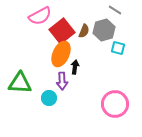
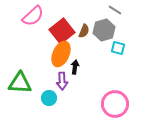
pink semicircle: moved 7 px left; rotated 15 degrees counterclockwise
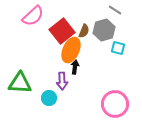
orange ellipse: moved 10 px right, 4 px up
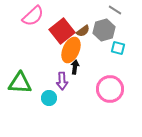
brown semicircle: moved 1 px left; rotated 32 degrees clockwise
pink circle: moved 5 px left, 15 px up
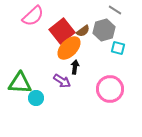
orange ellipse: moved 2 px left, 2 px up; rotated 20 degrees clockwise
purple arrow: rotated 54 degrees counterclockwise
cyan circle: moved 13 px left
